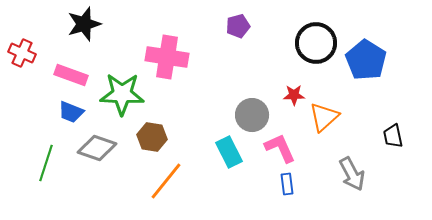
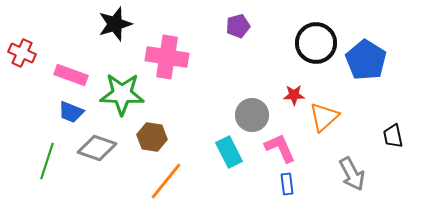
black star: moved 31 px right
green line: moved 1 px right, 2 px up
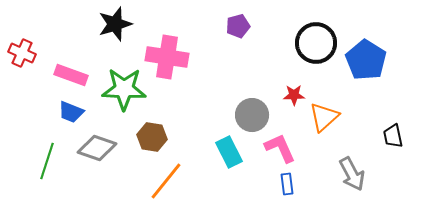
green star: moved 2 px right, 5 px up
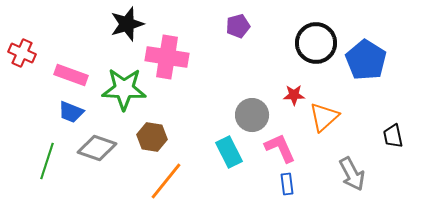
black star: moved 12 px right
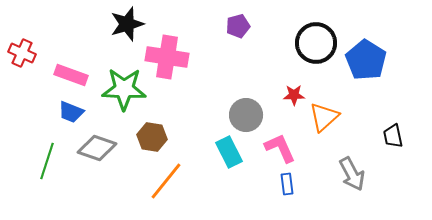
gray circle: moved 6 px left
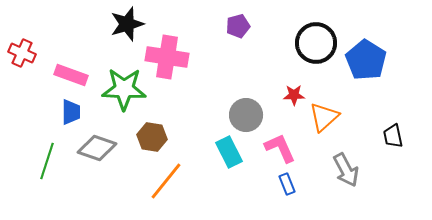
blue trapezoid: rotated 112 degrees counterclockwise
gray arrow: moved 6 px left, 4 px up
blue rectangle: rotated 15 degrees counterclockwise
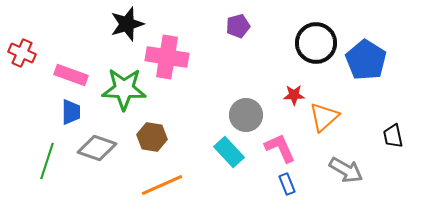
cyan rectangle: rotated 16 degrees counterclockwise
gray arrow: rotated 32 degrees counterclockwise
orange line: moved 4 px left, 4 px down; rotated 27 degrees clockwise
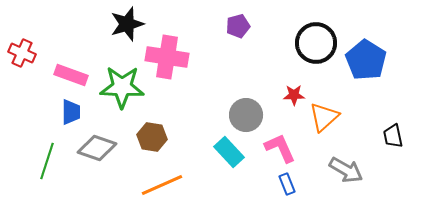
green star: moved 2 px left, 2 px up
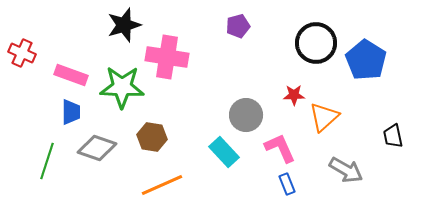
black star: moved 3 px left, 1 px down
cyan rectangle: moved 5 px left
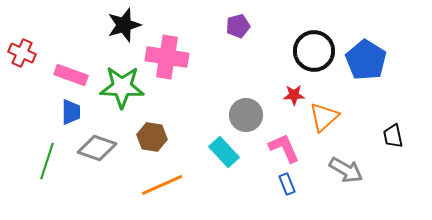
black circle: moved 2 px left, 8 px down
pink L-shape: moved 4 px right
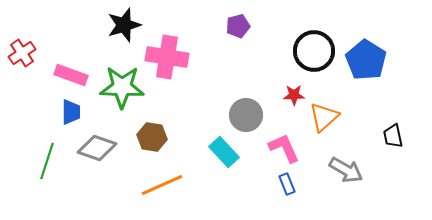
red cross: rotated 32 degrees clockwise
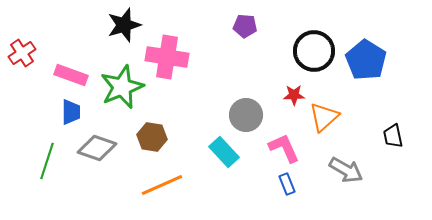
purple pentagon: moved 7 px right; rotated 20 degrees clockwise
green star: rotated 24 degrees counterclockwise
